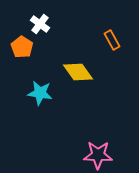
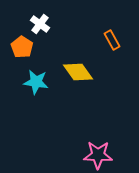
cyan star: moved 4 px left, 11 px up
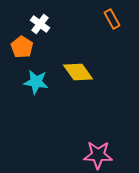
orange rectangle: moved 21 px up
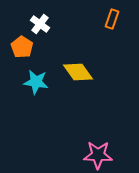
orange rectangle: rotated 48 degrees clockwise
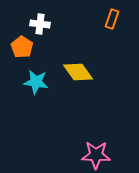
white cross: rotated 30 degrees counterclockwise
pink star: moved 2 px left
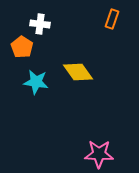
pink star: moved 3 px right, 1 px up
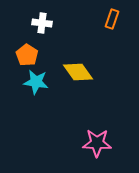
white cross: moved 2 px right, 1 px up
orange pentagon: moved 5 px right, 8 px down
pink star: moved 2 px left, 11 px up
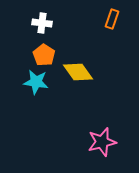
orange pentagon: moved 17 px right
pink star: moved 5 px right, 1 px up; rotated 16 degrees counterclockwise
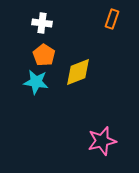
yellow diamond: rotated 76 degrees counterclockwise
pink star: moved 1 px up
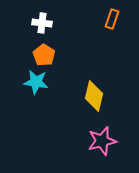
yellow diamond: moved 16 px right, 24 px down; rotated 56 degrees counterclockwise
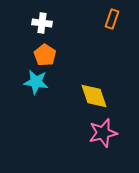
orange pentagon: moved 1 px right
yellow diamond: rotated 32 degrees counterclockwise
pink star: moved 1 px right, 8 px up
